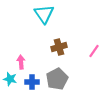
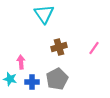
pink line: moved 3 px up
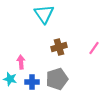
gray pentagon: rotated 10 degrees clockwise
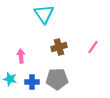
pink line: moved 1 px left, 1 px up
pink arrow: moved 6 px up
gray pentagon: rotated 15 degrees clockwise
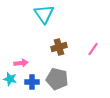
pink line: moved 2 px down
pink arrow: moved 7 px down; rotated 88 degrees clockwise
gray pentagon: rotated 15 degrees clockwise
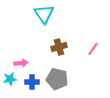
cyan star: rotated 24 degrees counterclockwise
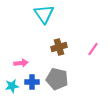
cyan star: moved 2 px right, 7 px down
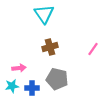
brown cross: moved 9 px left
pink arrow: moved 2 px left, 5 px down
blue cross: moved 6 px down
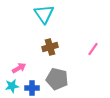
pink arrow: rotated 24 degrees counterclockwise
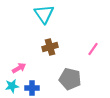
gray pentagon: moved 13 px right
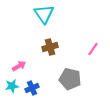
pink arrow: moved 2 px up
blue cross: rotated 24 degrees counterclockwise
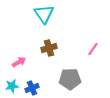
brown cross: moved 1 px left, 1 px down
pink arrow: moved 4 px up
gray pentagon: rotated 15 degrees counterclockwise
